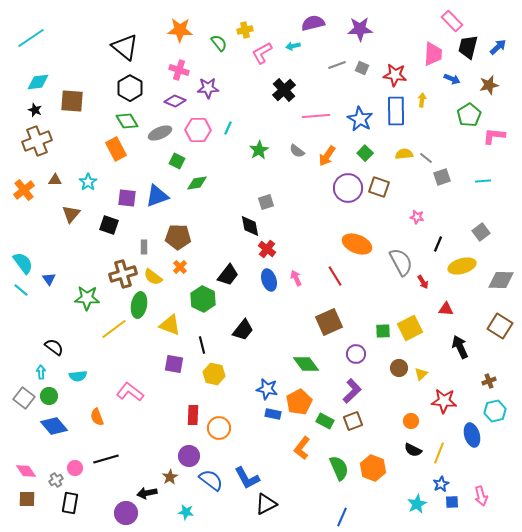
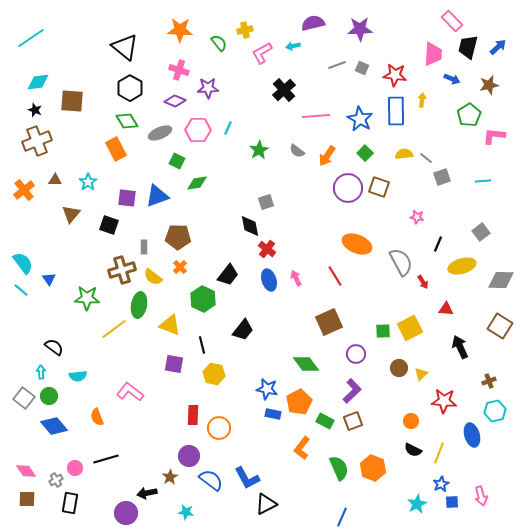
brown cross at (123, 274): moved 1 px left, 4 px up
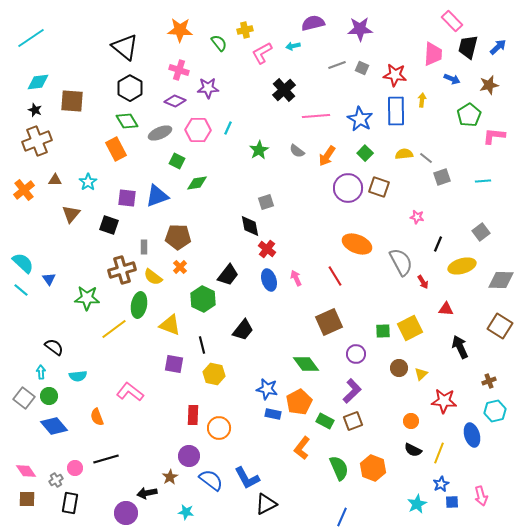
cyan semicircle at (23, 263): rotated 10 degrees counterclockwise
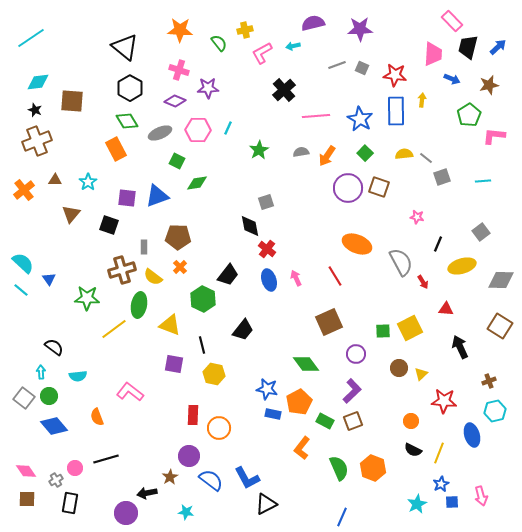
gray semicircle at (297, 151): moved 4 px right, 1 px down; rotated 133 degrees clockwise
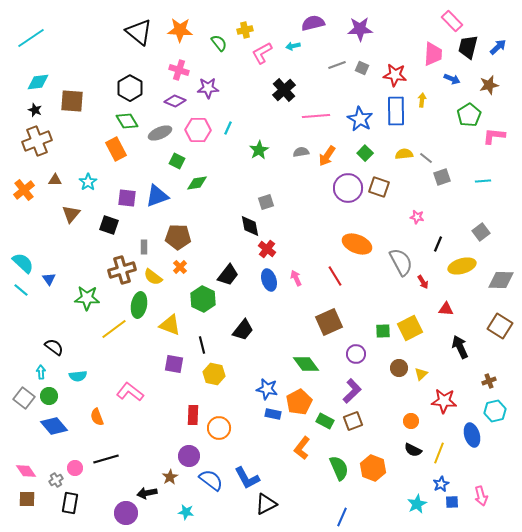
black triangle at (125, 47): moved 14 px right, 15 px up
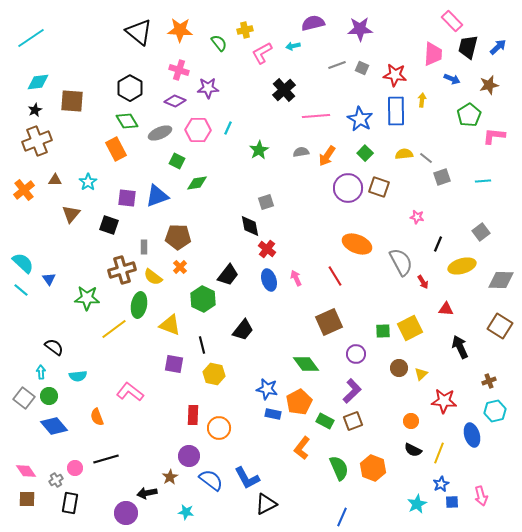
black star at (35, 110): rotated 24 degrees clockwise
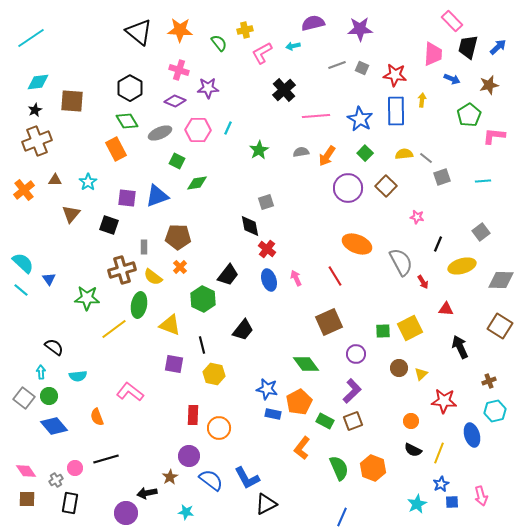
brown square at (379, 187): moved 7 px right, 1 px up; rotated 25 degrees clockwise
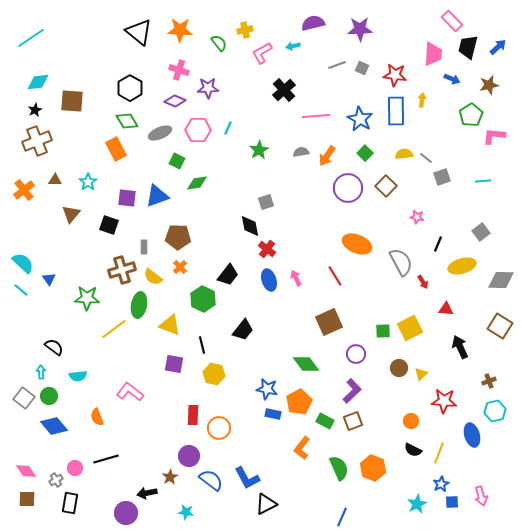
green pentagon at (469, 115): moved 2 px right
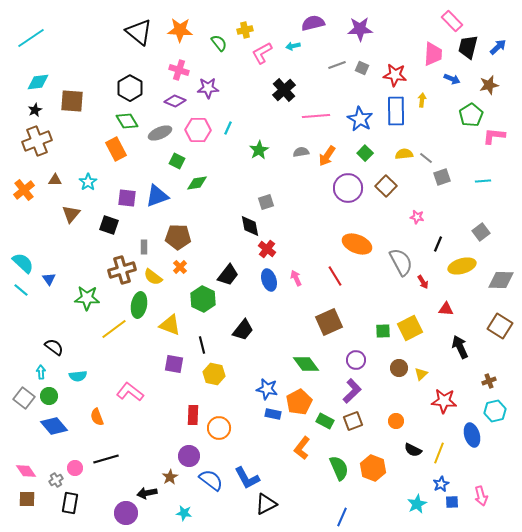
purple circle at (356, 354): moved 6 px down
orange circle at (411, 421): moved 15 px left
cyan star at (186, 512): moved 2 px left, 1 px down
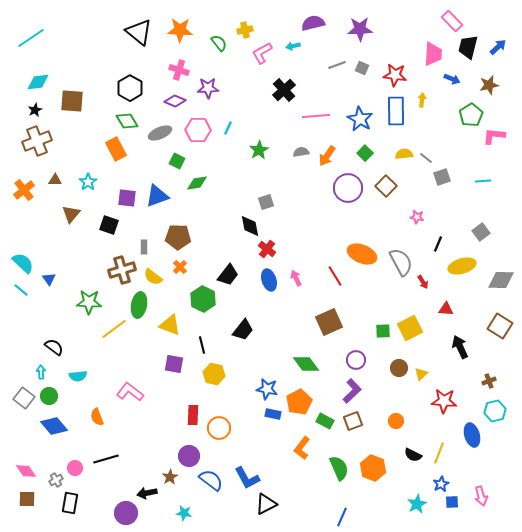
orange ellipse at (357, 244): moved 5 px right, 10 px down
green star at (87, 298): moved 2 px right, 4 px down
black semicircle at (413, 450): moved 5 px down
